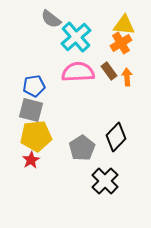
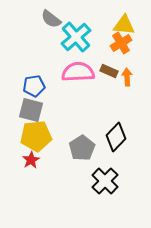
brown rectangle: rotated 30 degrees counterclockwise
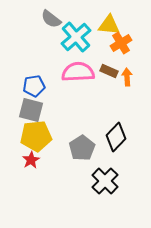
yellow triangle: moved 15 px left
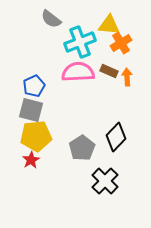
cyan cross: moved 4 px right, 5 px down; rotated 20 degrees clockwise
blue pentagon: rotated 15 degrees counterclockwise
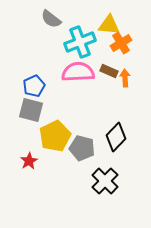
orange arrow: moved 2 px left, 1 px down
yellow pentagon: moved 19 px right; rotated 20 degrees counterclockwise
gray pentagon: rotated 25 degrees counterclockwise
red star: moved 2 px left, 1 px down
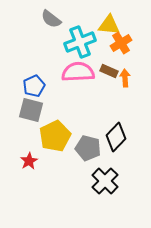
gray pentagon: moved 6 px right
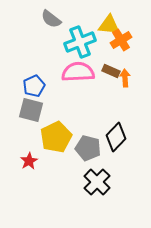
orange cross: moved 3 px up
brown rectangle: moved 2 px right
yellow pentagon: moved 1 px right, 1 px down
black cross: moved 8 px left, 1 px down
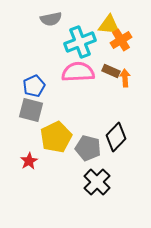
gray semicircle: rotated 50 degrees counterclockwise
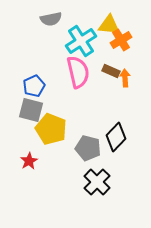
cyan cross: moved 1 px right, 1 px up; rotated 12 degrees counterclockwise
pink semicircle: rotated 80 degrees clockwise
yellow pentagon: moved 5 px left, 8 px up; rotated 24 degrees counterclockwise
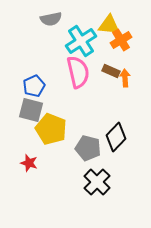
red star: moved 2 px down; rotated 24 degrees counterclockwise
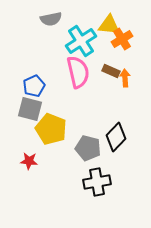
orange cross: moved 1 px right, 1 px up
gray square: moved 1 px left, 1 px up
red star: moved 2 px up; rotated 12 degrees counterclockwise
black cross: rotated 36 degrees clockwise
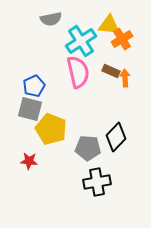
gray pentagon: rotated 10 degrees counterclockwise
